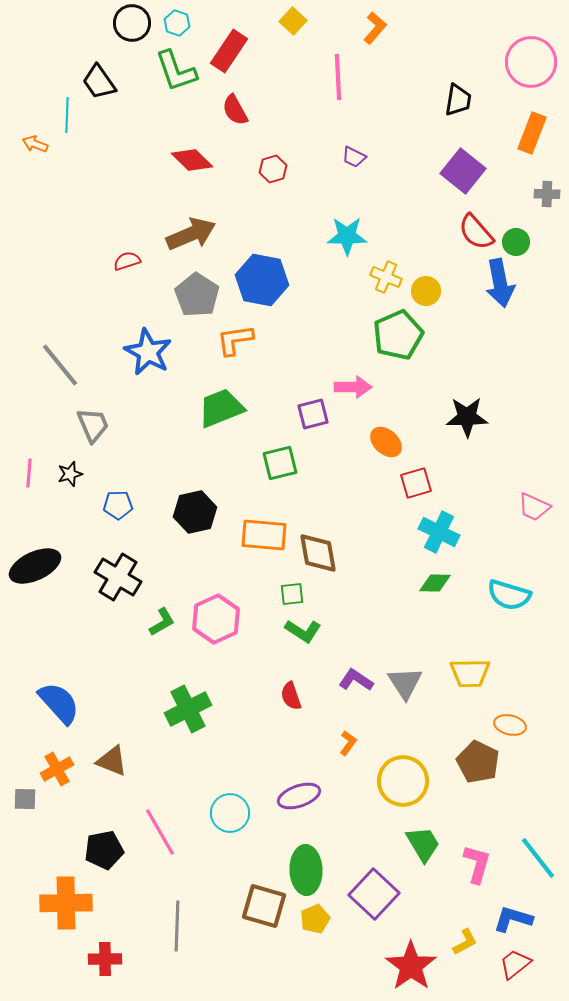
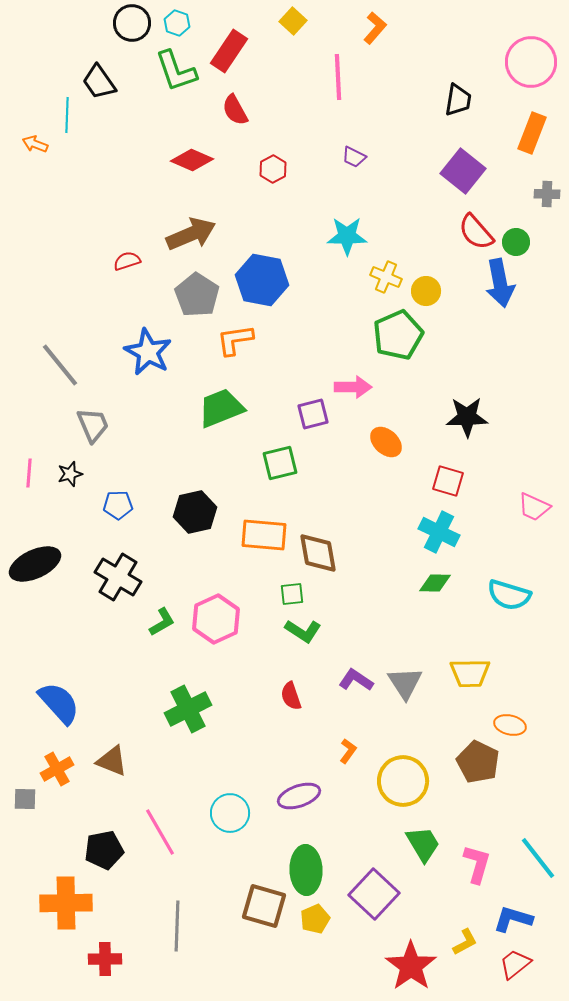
red diamond at (192, 160): rotated 21 degrees counterclockwise
red hexagon at (273, 169): rotated 12 degrees counterclockwise
red square at (416, 483): moved 32 px right, 2 px up; rotated 32 degrees clockwise
black ellipse at (35, 566): moved 2 px up
orange L-shape at (348, 743): moved 8 px down
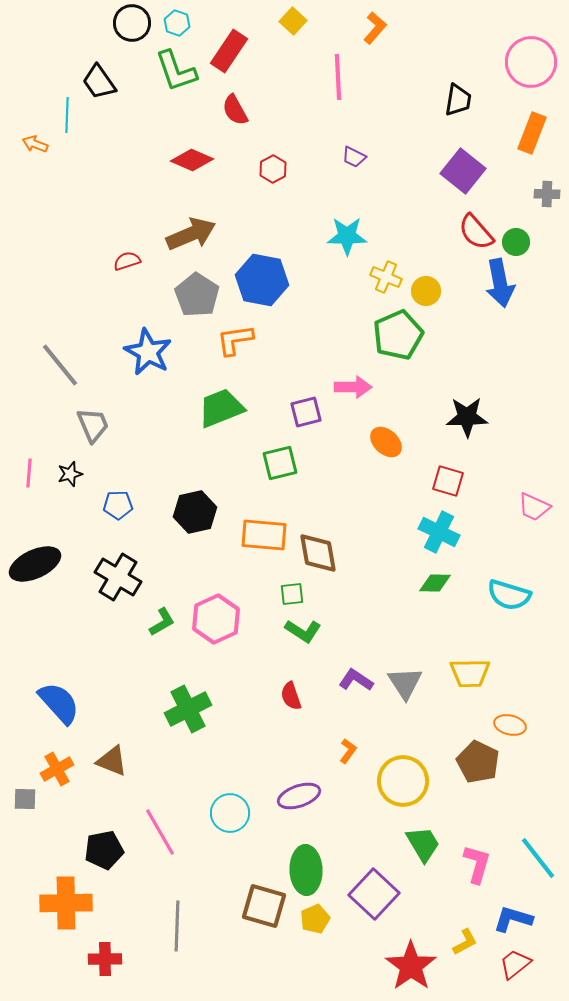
purple square at (313, 414): moved 7 px left, 2 px up
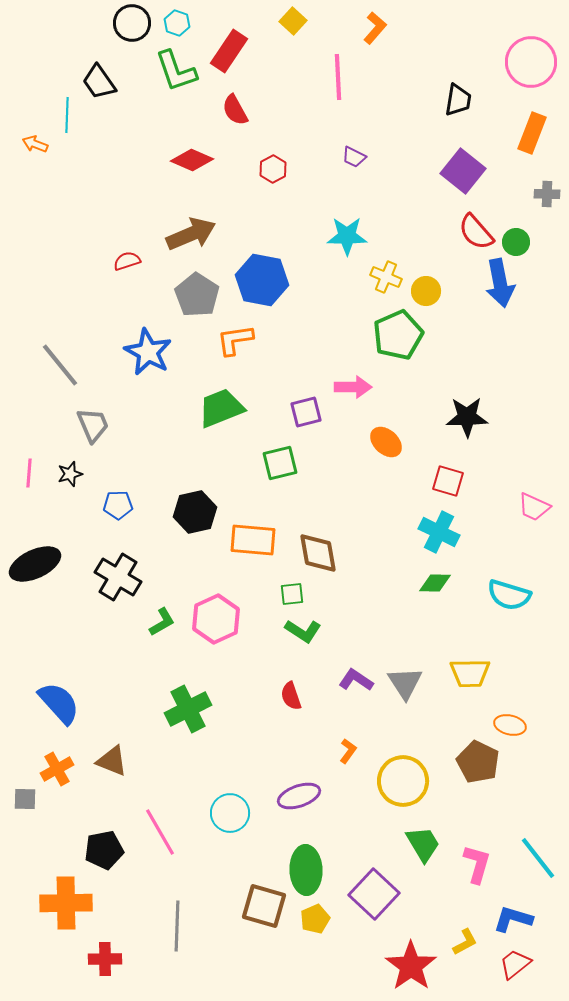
orange rectangle at (264, 535): moved 11 px left, 5 px down
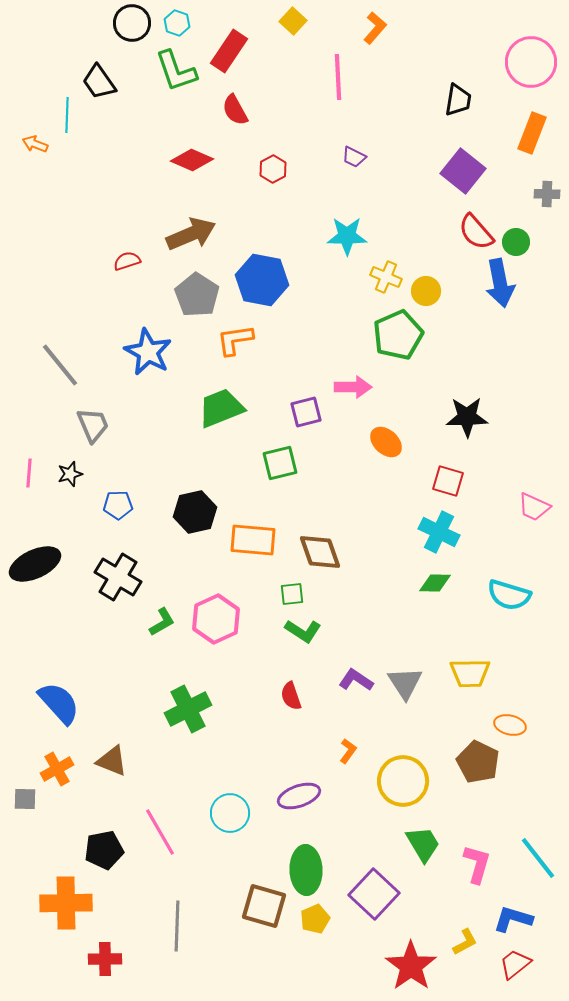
brown diamond at (318, 553): moved 2 px right, 1 px up; rotated 9 degrees counterclockwise
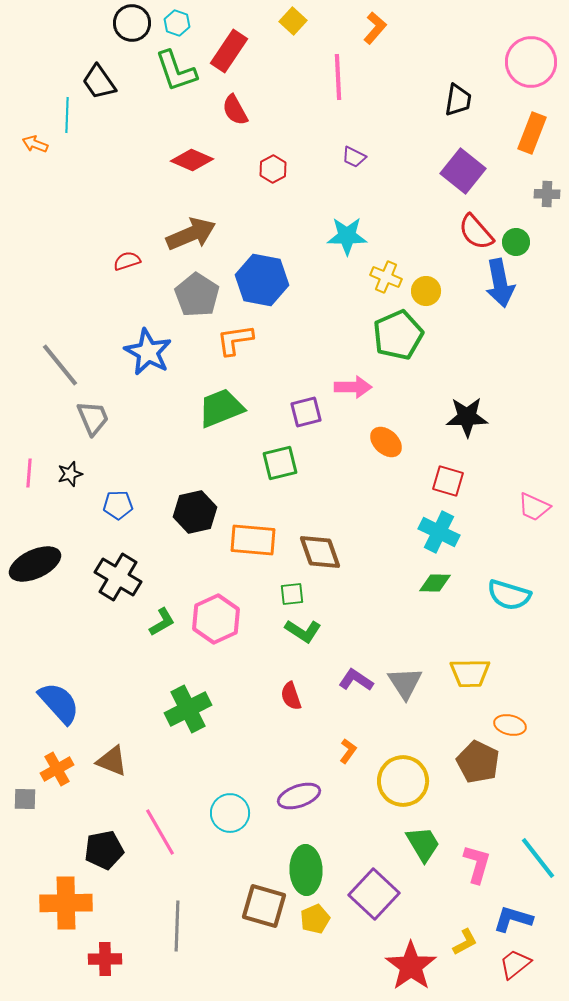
gray trapezoid at (93, 425): moved 7 px up
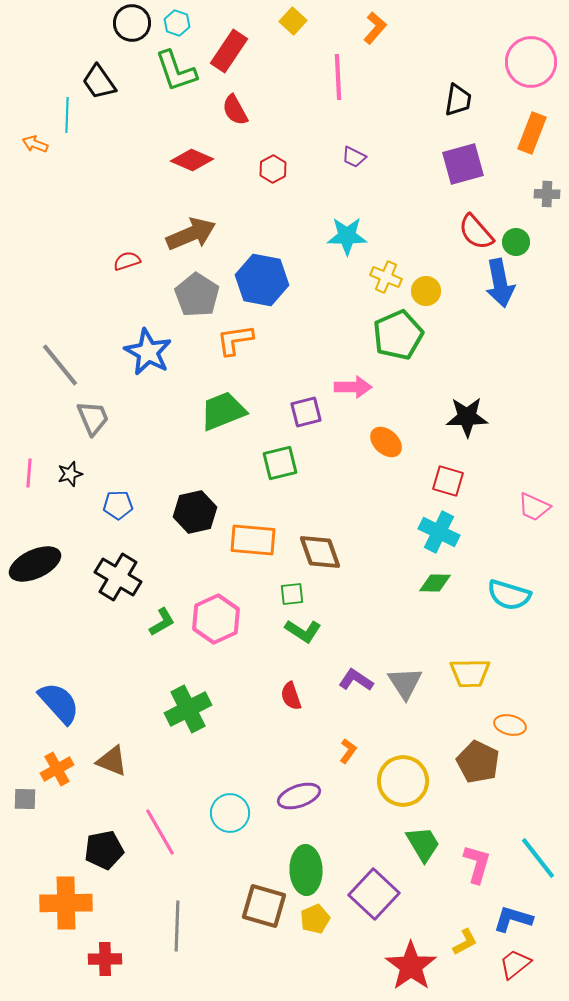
purple square at (463, 171): moved 7 px up; rotated 36 degrees clockwise
green trapezoid at (221, 408): moved 2 px right, 3 px down
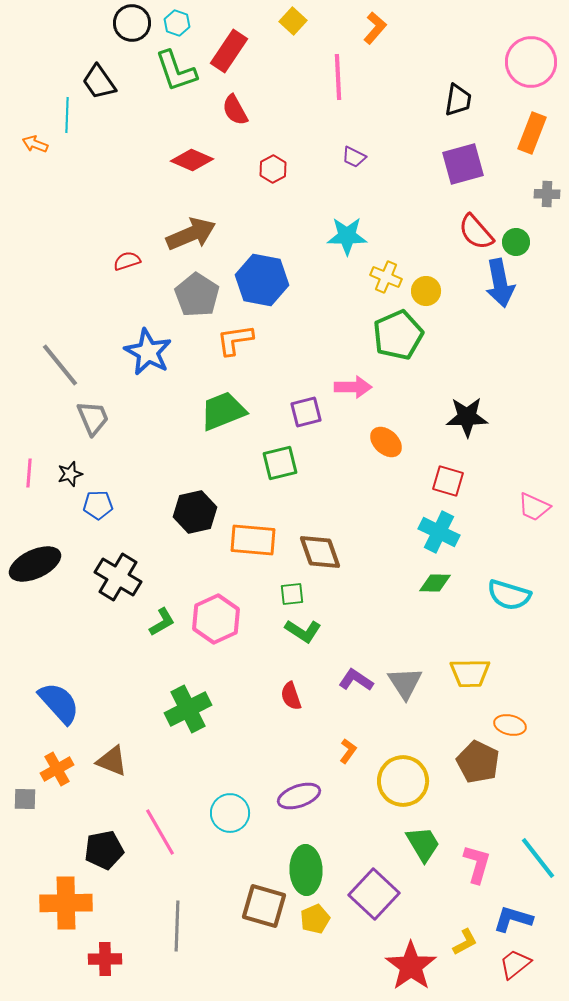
blue pentagon at (118, 505): moved 20 px left
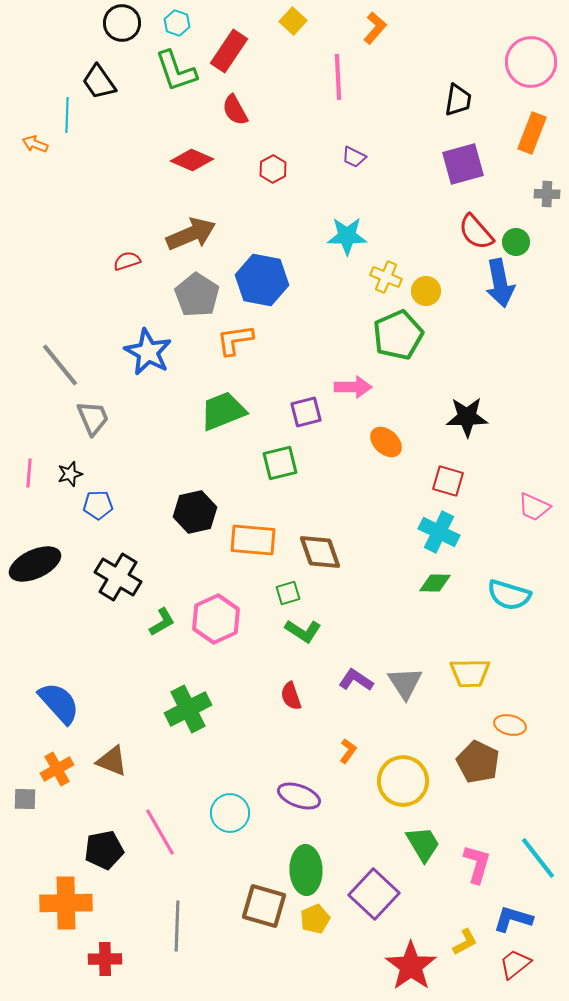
black circle at (132, 23): moved 10 px left
green square at (292, 594): moved 4 px left, 1 px up; rotated 10 degrees counterclockwise
purple ellipse at (299, 796): rotated 39 degrees clockwise
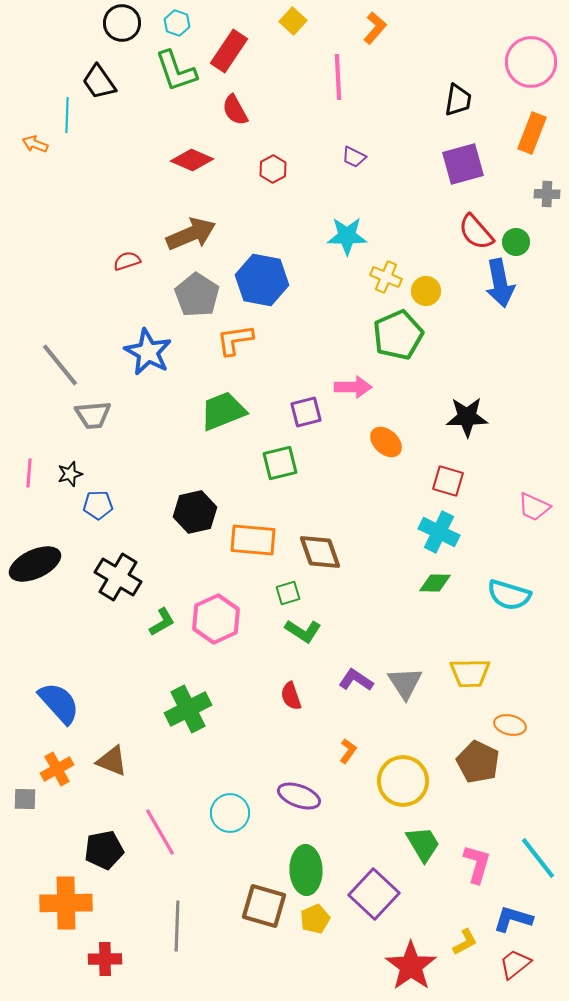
gray trapezoid at (93, 418): moved 3 px up; rotated 108 degrees clockwise
